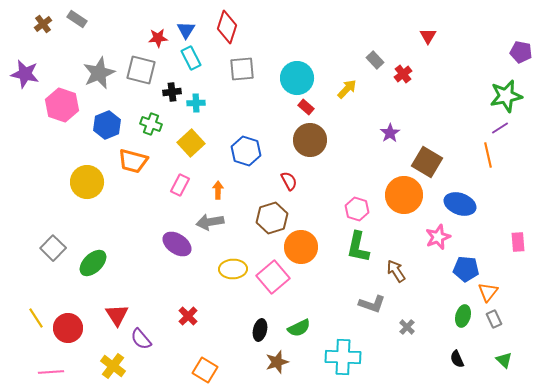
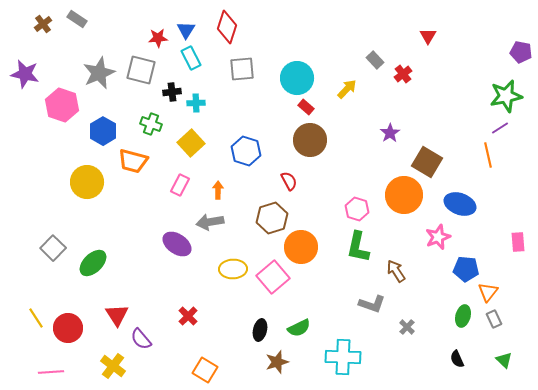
blue hexagon at (107, 125): moved 4 px left, 6 px down; rotated 8 degrees counterclockwise
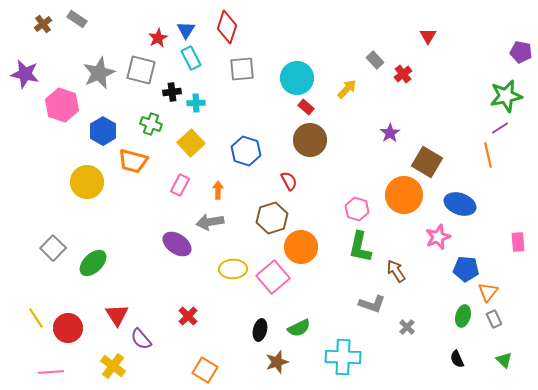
red star at (158, 38): rotated 24 degrees counterclockwise
green L-shape at (358, 247): moved 2 px right
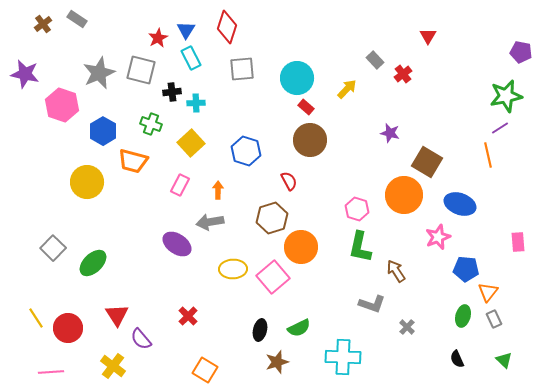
purple star at (390, 133): rotated 24 degrees counterclockwise
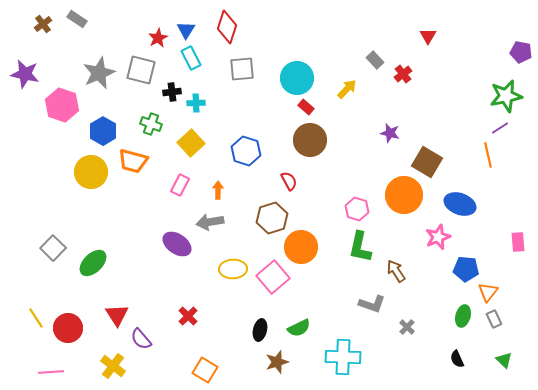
yellow circle at (87, 182): moved 4 px right, 10 px up
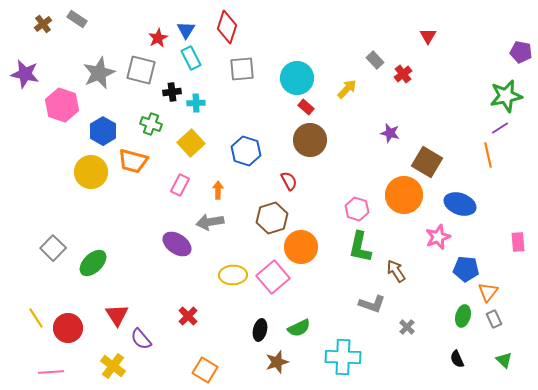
yellow ellipse at (233, 269): moved 6 px down
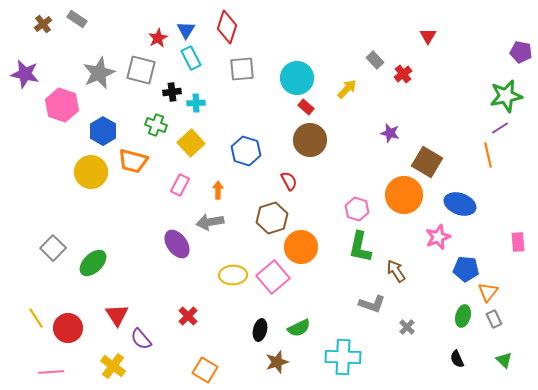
green cross at (151, 124): moved 5 px right, 1 px down
purple ellipse at (177, 244): rotated 20 degrees clockwise
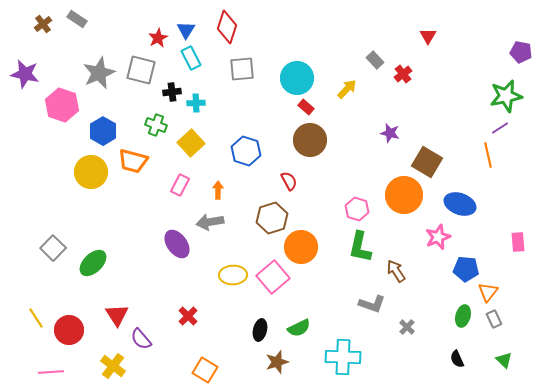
red circle at (68, 328): moved 1 px right, 2 px down
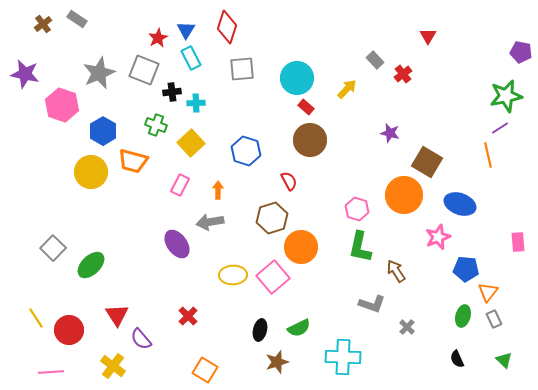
gray square at (141, 70): moved 3 px right; rotated 8 degrees clockwise
green ellipse at (93, 263): moved 2 px left, 2 px down
